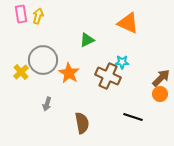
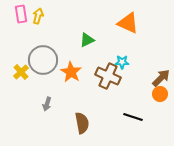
orange star: moved 2 px right, 1 px up
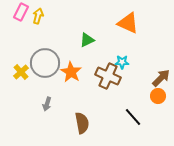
pink rectangle: moved 2 px up; rotated 36 degrees clockwise
gray circle: moved 2 px right, 3 px down
orange circle: moved 2 px left, 2 px down
black line: rotated 30 degrees clockwise
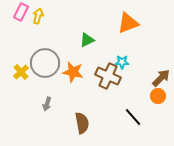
orange triangle: rotated 45 degrees counterclockwise
orange star: moved 2 px right; rotated 20 degrees counterclockwise
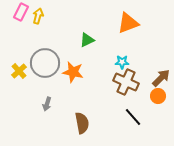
yellow cross: moved 2 px left, 1 px up
brown cross: moved 18 px right, 6 px down
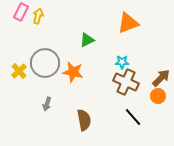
brown semicircle: moved 2 px right, 3 px up
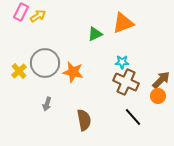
yellow arrow: rotated 42 degrees clockwise
orange triangle: moved 5 px left
green triangle: moved 8 px right, 6 px up
brown arrow: moved 2 px down
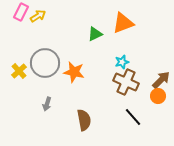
cyan star: rotated 16 degrees counterclockwise
orange star: moved 1 px right
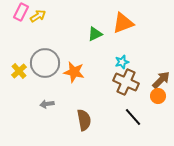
gray arrow: rotated 64 degrees clockwise
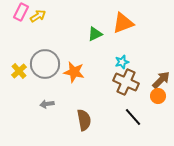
gray circle: moved 1 px down
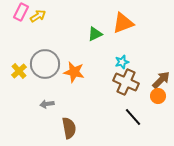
brown semicircle: moved 15 px left, 8 px down
